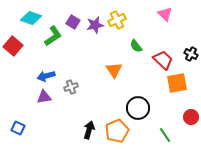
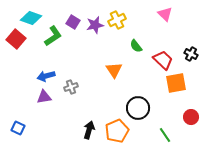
red square: moved 3 px right, 7 px up
orange square: moved 1 px left
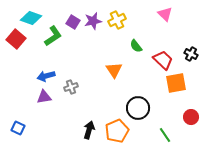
purple star: moved 2 px left, 4 px up
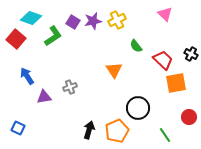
blue arrow: moved 19 px left; rotated 72 degrees clockwise
gray cross: moved 1 px left
red circle: moved 2 px left
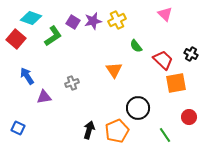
gray cross: moved 2 px right, 4 px up
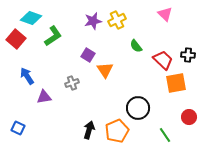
purple square: moved 15 px right, 33 px down
black cross: moved 3 px left, 1 px down; rotated 24 degrees counterclockwise
orange triangle: moved 9 px left
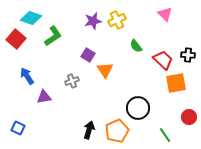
gray cross: moved 2 px up
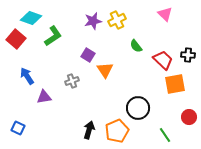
orange square: moved 1 px left, 1 px down
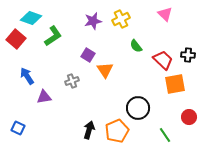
yellow cross: moved 4 px right, 1 px up
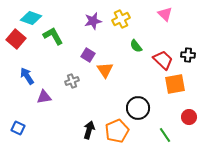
green L-shape: rotated 85 degrees counterclockwise
